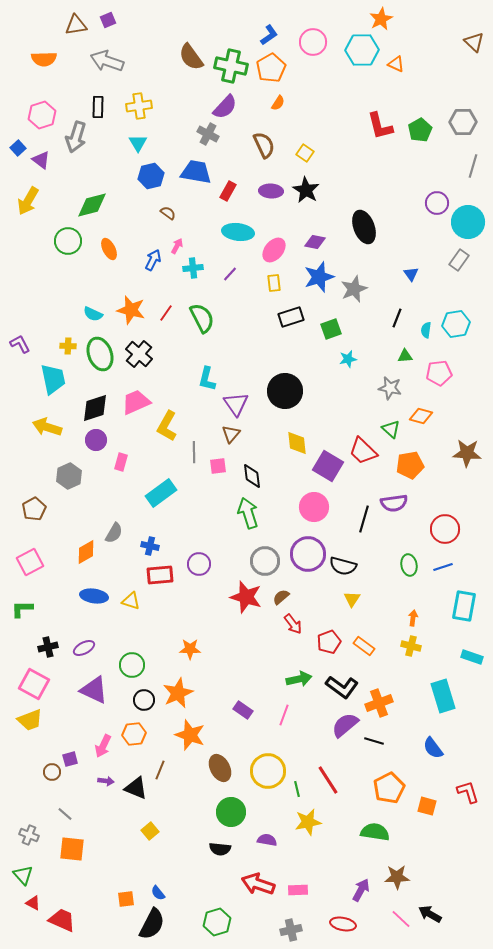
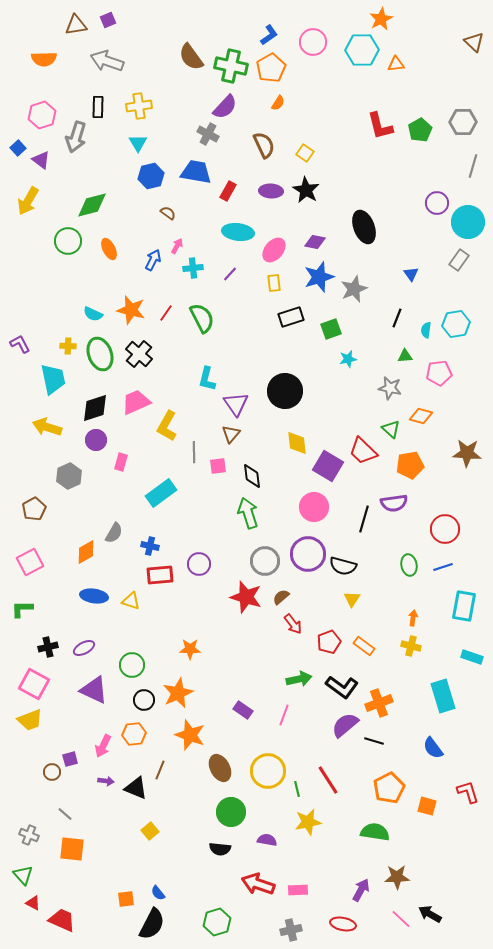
orange triangle at (396, 64): rotated 30 degrees counterclockwise
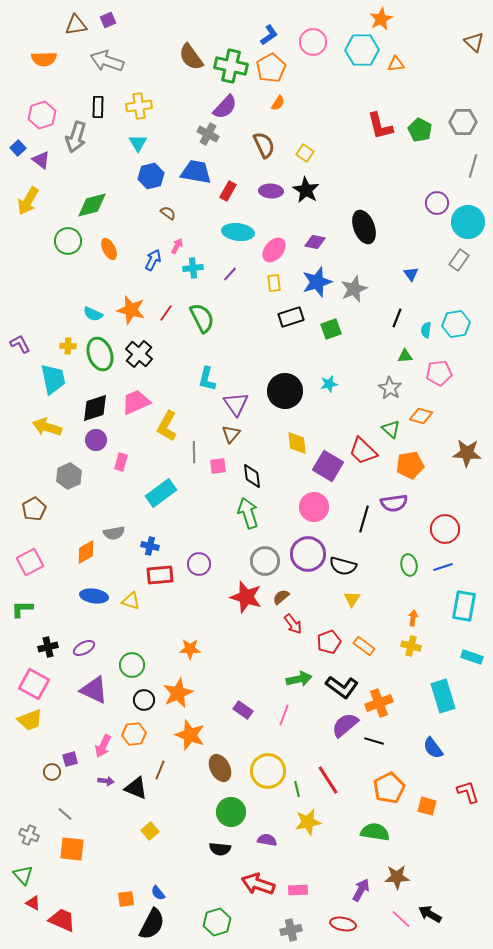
green pentagon at (420, 130): rotated 15 degrees counterclockwise
blue star at (319, 277): moved 2 px left, 5 px down
cyan star at (348, 359): moved 19 px left, 25 px down
gray star at (390, 388): rotated 20 degrees clockwise
gray semicircle at (114, 533): rotated 50 degrees clockwise
